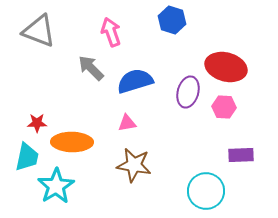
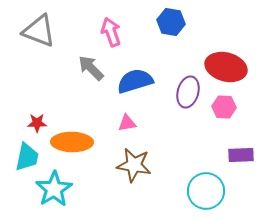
blue hexagon: moved 1 px left, 2 px down; rotated 8 degrees counterclockwise
cyan star: moved 2 px left, 3 px down
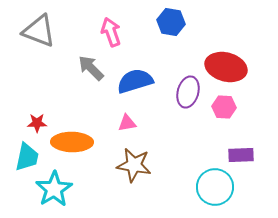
cyan circle: moved 9 px right, 4 px up
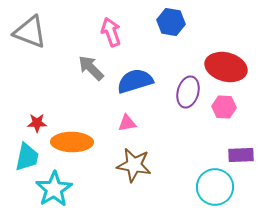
gray triangle: moved 9 px left, 1 px down
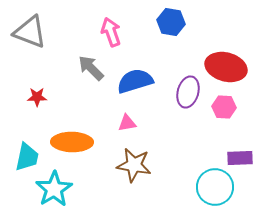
red star: moved 26 px up
purple rectangle: moved 1 px left, 3 px down
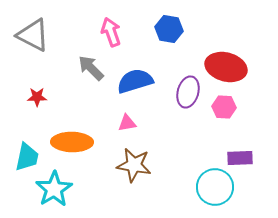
blue hexagon: moved 2 px left, 7 px down
gray triangle: moved 3 px right, 3 px down; rotated 6 degrees clockwise
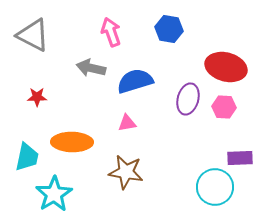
gray arrow: rotated 32 degrees counterclockwise
purple ellipse: moved 7 px down
brown star: moved 8 px left, 7 px down
cyan star: moved 5 px down
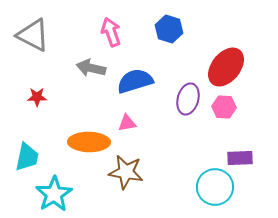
blue hexagon: rotated 8 degrees clockwise
red ellipse: rotated 66 degrees counterclockwise
orange ellipse: moved 17 px right
